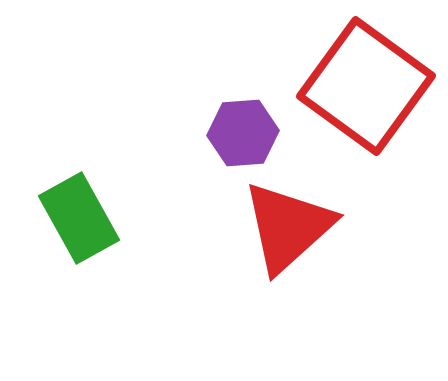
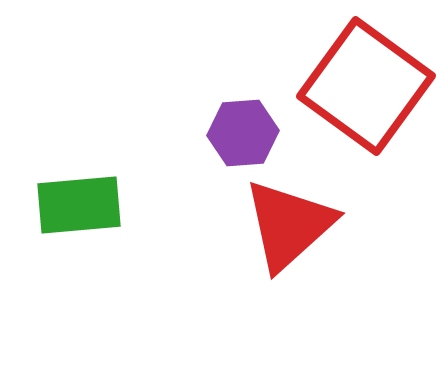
green rectangle: moved 13 px up; rotated 66 degrees counterclockwise
red triangle: moved 1 px right, 2 px up
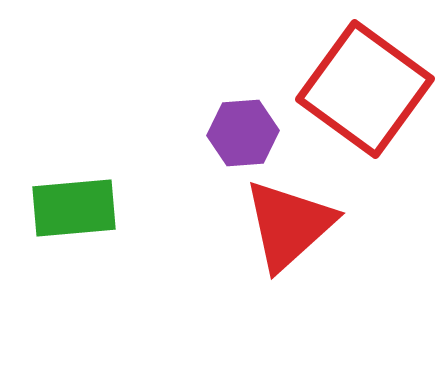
red square: moved 1 px left, 3 px down
green rectangle: moved 5 px left, 3 px down
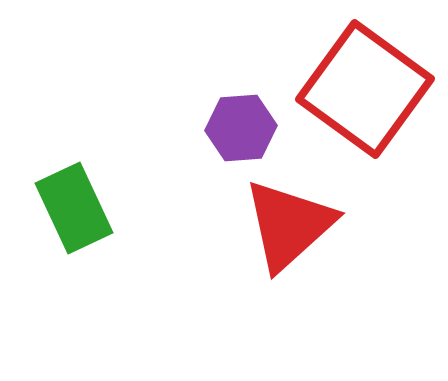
purple hexagon: moved 2 px left, 5 px up
green rectangle: rotated 70 degrees clockwise
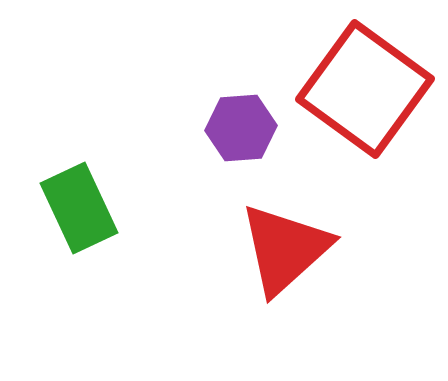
green rectangle: moved 5 px right
red triangle: moved 4 px left, 24 px down
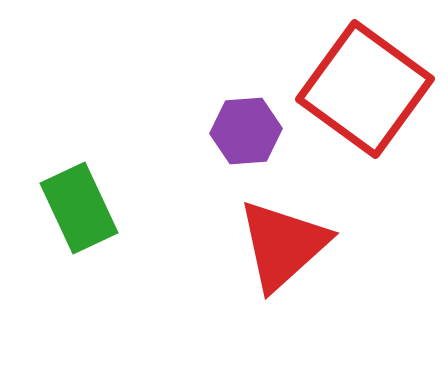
purple hexagon: moved 5 px right, 3 px down
red triangle: moved 2 px left, 4 px up
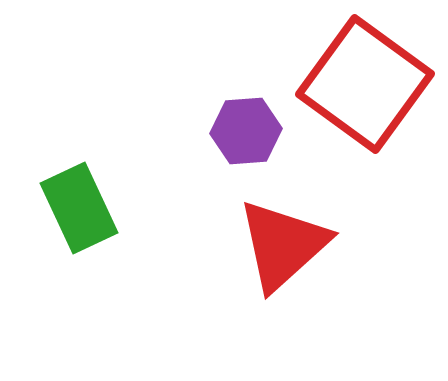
red square: moved 5 px up
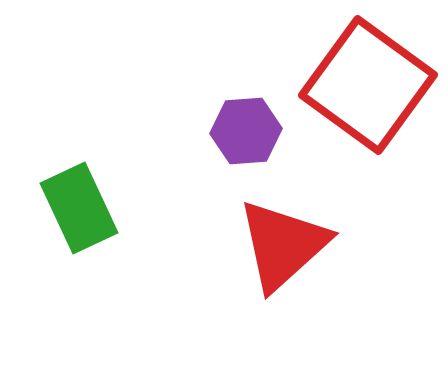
red square: moved 3 px right, 1 px down
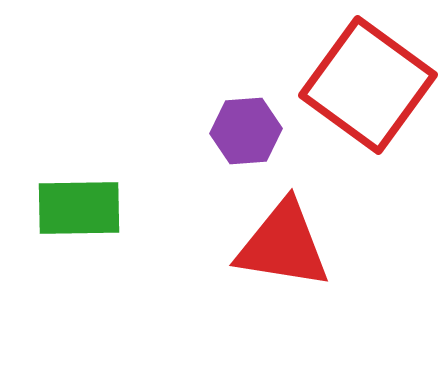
green rectangle: rotated 66 degrees counterclockwise
red triangle: rotated 51 degrees clockwise
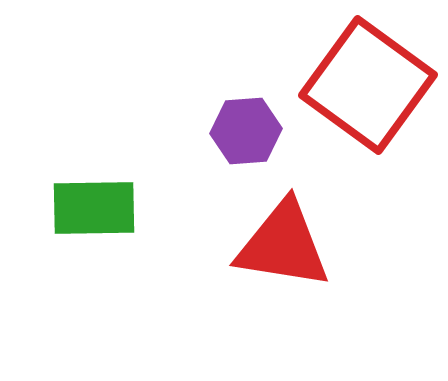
green rectangle: moved 15 px right
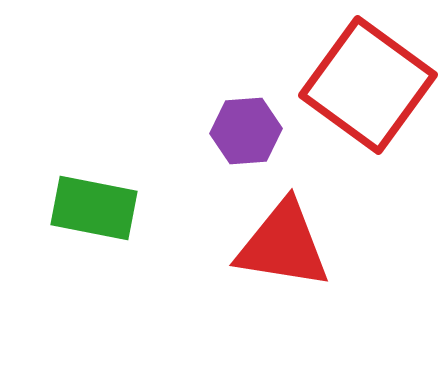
green rectangle: rotated 12 degrees clockwise
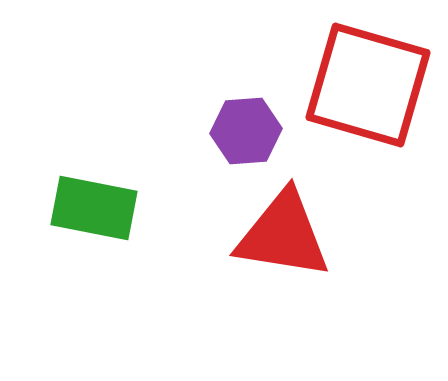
red square: rotated 20 degrees counterclockwise
red triangle: moved 10 px up
